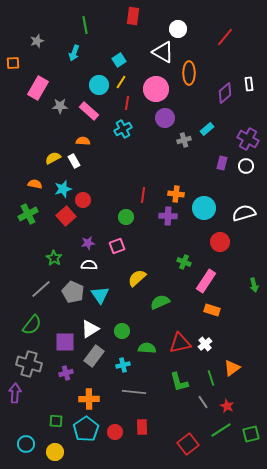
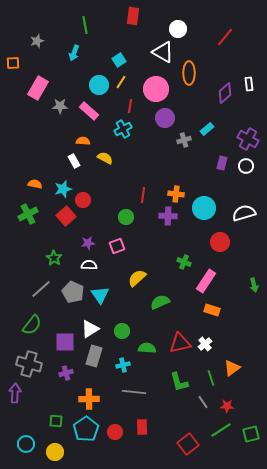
red line at (127, 103): moved 3 px right, 3 px down
yellow semicircle at (53, 158): moved 52 px right; rotated 56 degrees clockwise
gray rectangle at (94, 356): rotated 20 degrees counterclockwise
red star at (227, 406): rotated 24 degrees counterclockwise
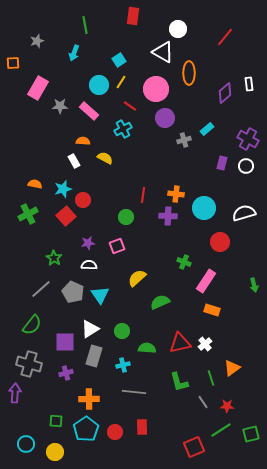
red line at (130, 106): rotated 64 degrees counterclockwise
red square at (188, 444): moved 6 px right, 3 px down; rotated 15 degrees clockwise
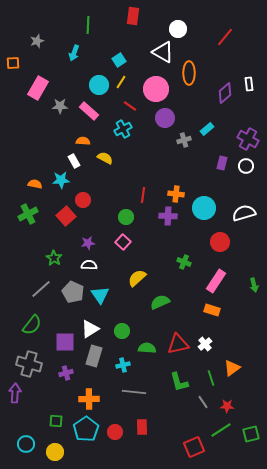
green line at (85, 25): moved 3 px right; rotated 12 degrees clockwise
cyan star at (63, 189): moved 2 px left, 9 px up; rotated 12 degrees clockwise
pink square at (117, 246): moved 6 px right, 4 px up; rotated 28 degrees counterclockwise
pink rectangle at (206, 281): moved 10 px right
red triangle at (180, 343): moved 2 px left, 1 px down
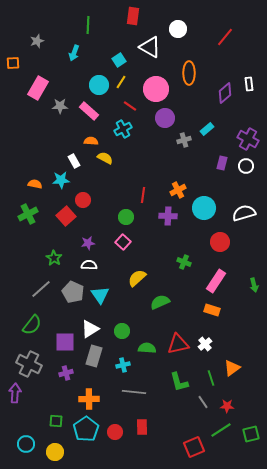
white triangle at (163, 52): moved 13 px left, 5 px up
orange semicircle at (83, 141): moved 8 px right
orange cross at (176, 194): moved 2 px right, 4 px up; rotated 35 degrees counterclockwise
gray cross at (29, 364): rotated 10 degrees clockwise
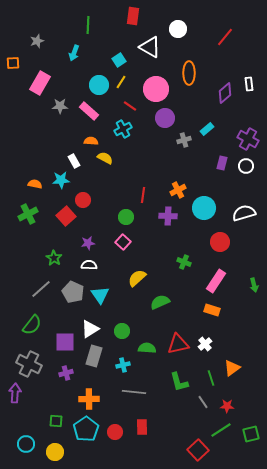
pink rectangle at (38, 88): moved 2 px right, 5 px up
red square at (194, 447): moved 4 px right, 3 px down; rotated 20 degrees counterclockwise
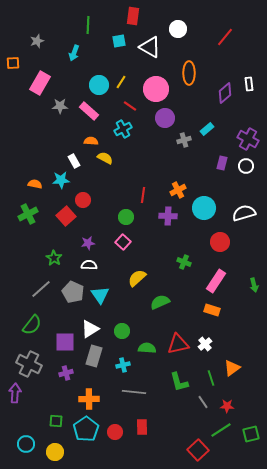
cyan square at (119, 60): moved 19 px up; rotated 24 degrees clockwise
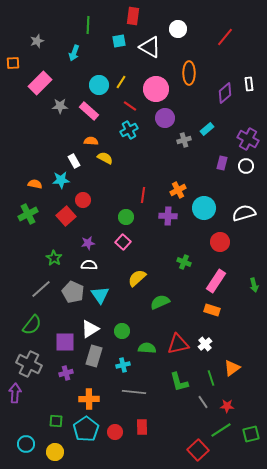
pink rectangle at (40, 83): rotated 15 degrees clockwise
cyan cross at (123, 129): moved 6 px right, 1 px down
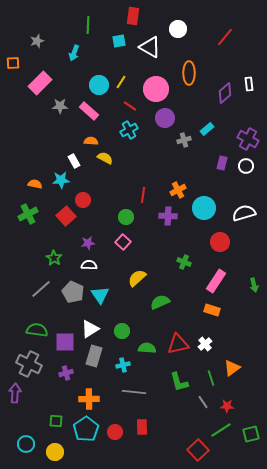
green semicircle at (32, 325): moved 5 px right, 5 px down; rotated 120 degrees counterclockwise
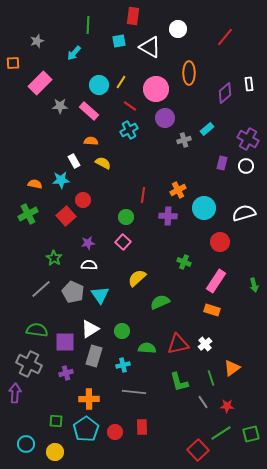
cyan arrow at (74, 53): rotated 21 degrees clockwise
yellow semicircle at (105, 158): moved 2 px left, 5 px down
green line at (221, 430): moved 3 px down
